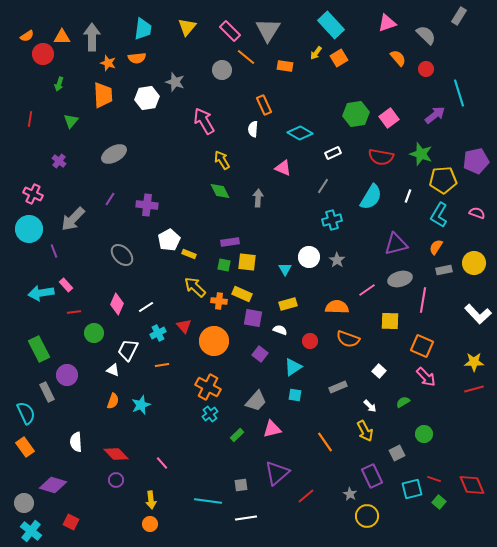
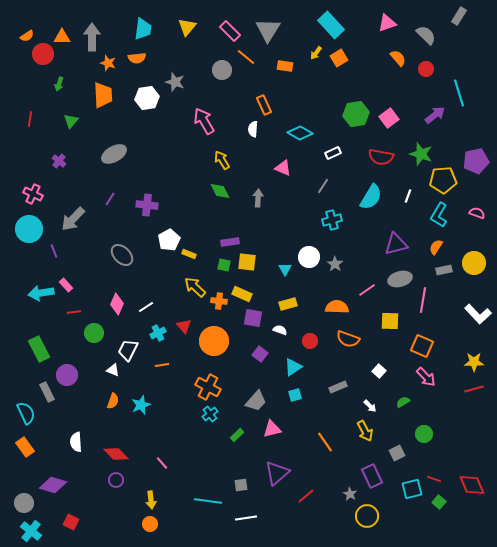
gray star at (337, 260): moved 2 px left, 4 px down
cyan square at (295, 395): rotated 24 degrees counterclockwise
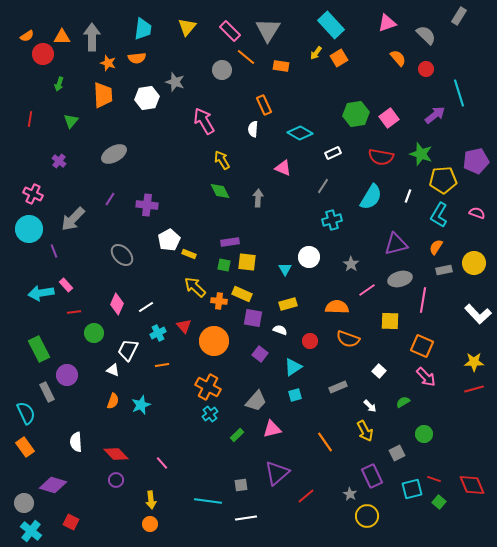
orange rectangle at (285, 66): moved 4 px left
gray star at (335, 264): moved 16 px right
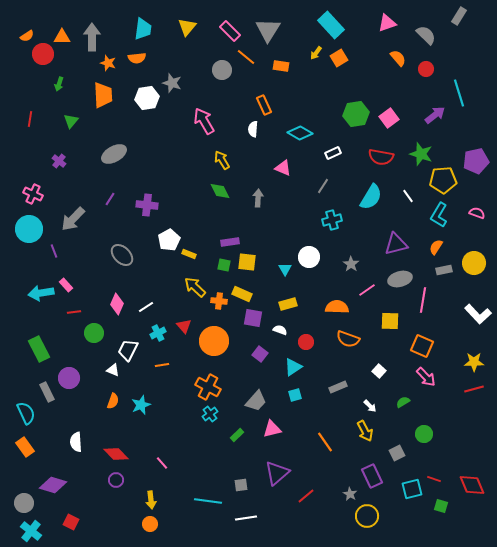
gray star at (175, 82): moved 3 px left, 1 px down
white line at (408, 196): rotated 56 degrees counterclockwise
red circle at (310, 341): moved 4 px left, 1 px down
purple circle at (67, 375): moved 2 px right, 3 px down
green square at (439, 502): moved 2 px right, 4 px down; rotated 24 degrees counterclockwise
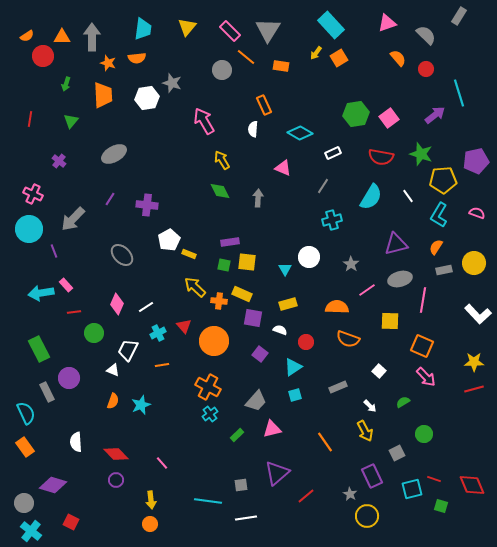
red circle at (43, 54): moved 2 px down
green arrow at (59, 84): moved 7 px right
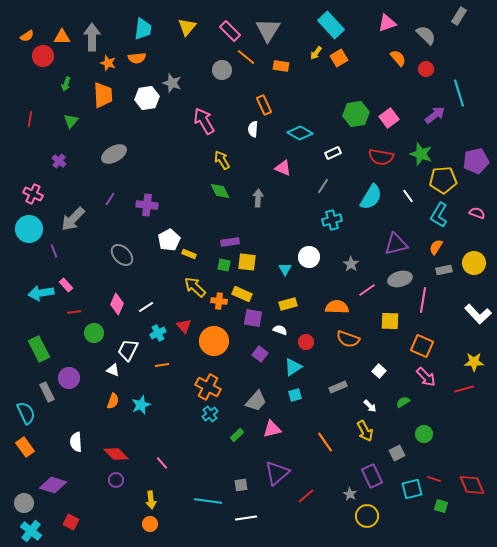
red line at (474, 389): moved 10 px left
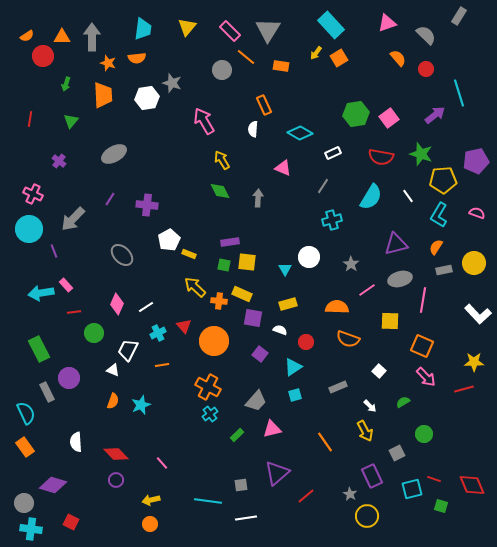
yellow arrow at (151, 500): rotated 84 degrees clockwise
cyan cross at (31, 531): moved 2 px up; rotated 30 degrees counterclockwise
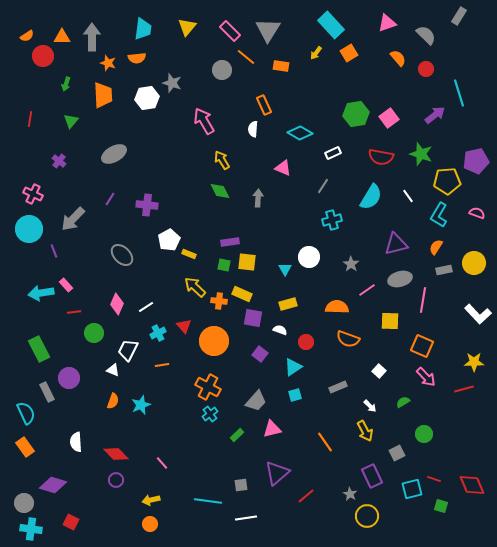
orange square at (339, 58): moved 10 px right, 5 px up
yellow pentagon at (443, 180): moved 4 px right, 1 px down
